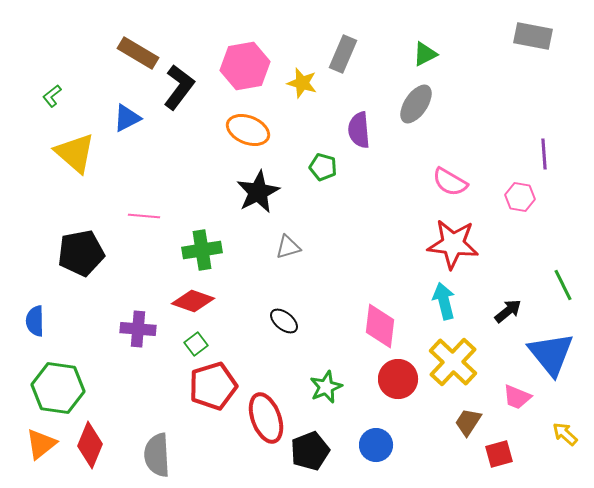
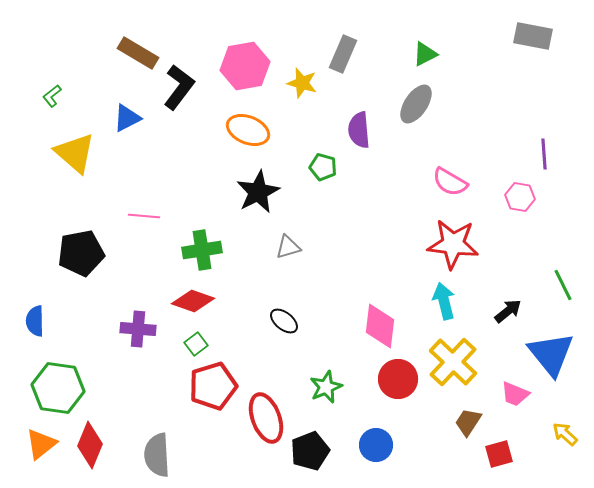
pink trapezoid at (517, 397): moved 2 px left, 3 px up
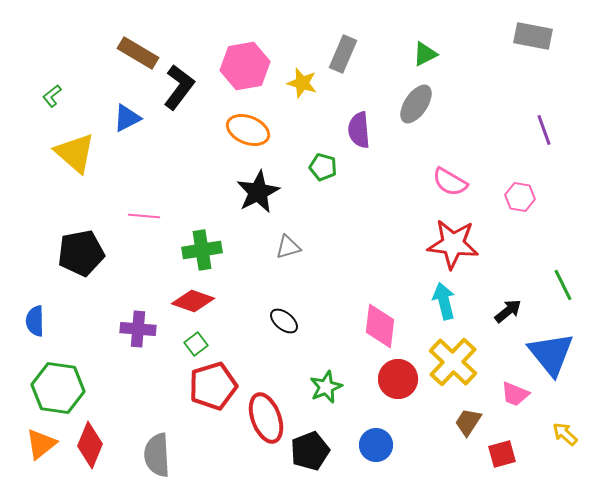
purple line at (544, 154): moved 24 px up; rotated 16 degrees counterclockwise
red square at (499, 454): moved 3 px right
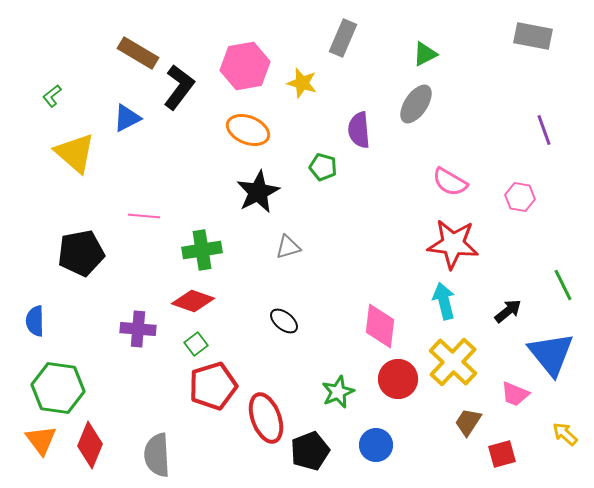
gray rectangle at (343, 54): moved 16 px up
green star at (326, 387): moved 12 px right, 5 px down
orange triangle at (41, 444): moved 4 px up; rotated 28 degrees counterclockwise
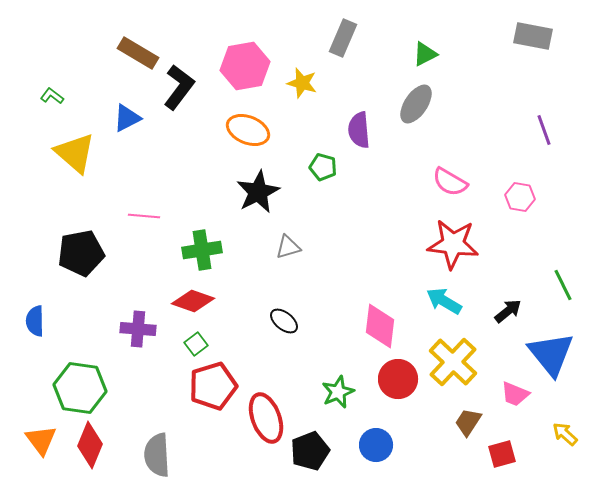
green L-shape at (52, 96): rotated 75 degrees clockwise
cyan arrow at (444, 301): rotated 45 degrees counterclockwise
green hexagon at (58, 388): moved 22 px right
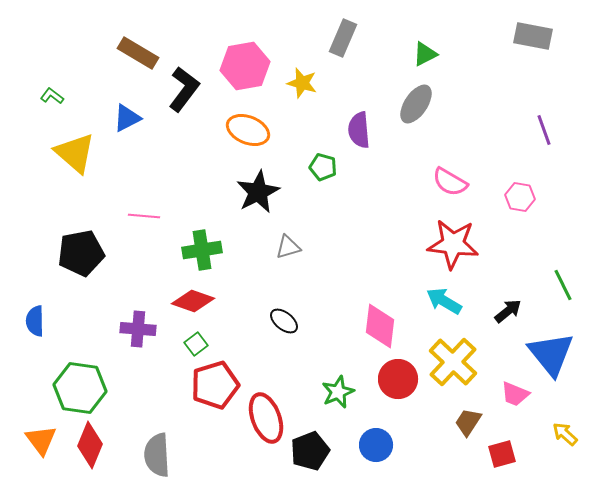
black L-shape at (179, 87): moved 5 px right, 2 px down
red pentagon at (213, 386): moved 2 px right, 1 px up
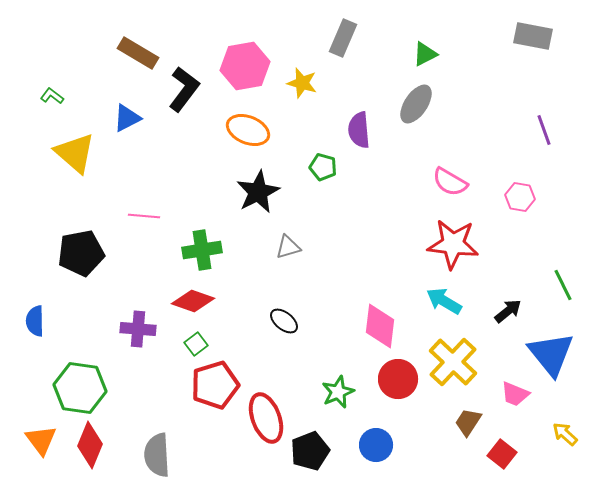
red square at (502, 454): rotated 36 degrees counterclockwise
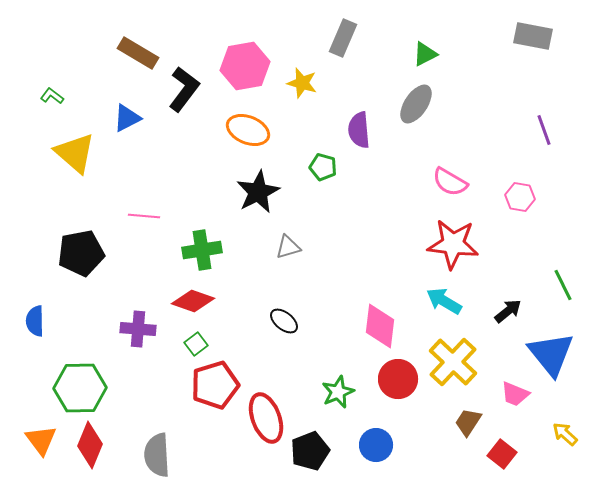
green hexagon at (80, 388): rotated 9 degrees counterclockwise
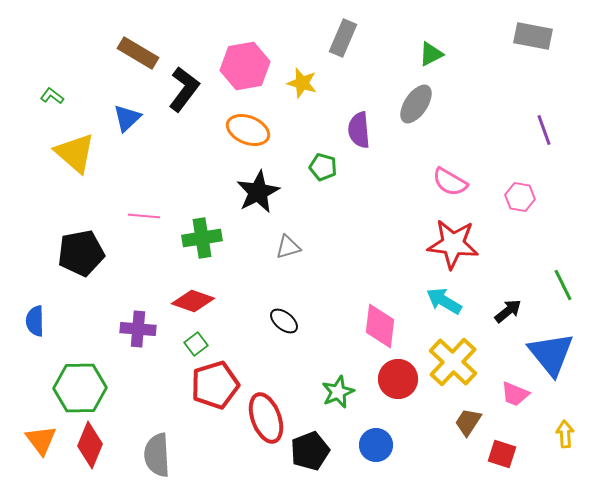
green triangle at (425, 54): moved 6 px right
blue triangle at (127, 118): rotated 16 degrees counterclockwise
green cross at (202, 250): moved 12 px up
yellow arrow at (565, 434): rotated 44 degrees clockwise
red square at (502, 454): rotated 20 degrees counterclockwise
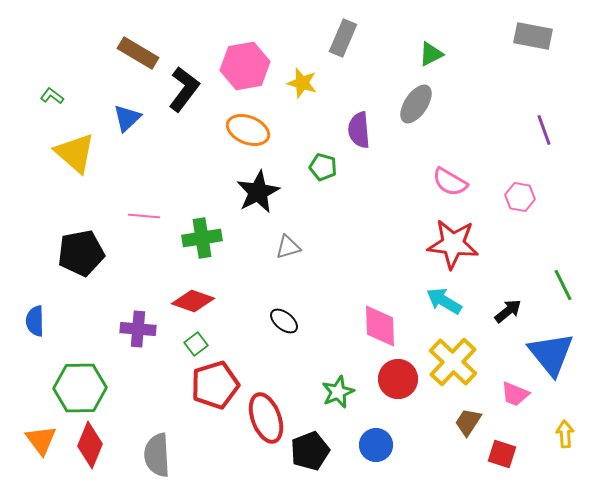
pink diamond at (380, 326): rotated 9 degrees counterclockwise
